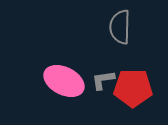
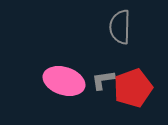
pink ellipse: rotated 9 degrees counterclockwise
red pentagon: rotated 21 degrees counterclockwise
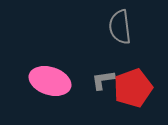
gray semicircle: rotated 8 degrees counterclockwise
pink ellipse: moved 14 px left
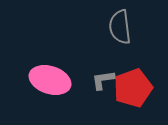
pink ellipse: moved 1 px up
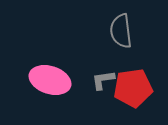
gray semicircle: moved 1 px right, 4 px down
red pentagon: rotated 12 degrees clockwise
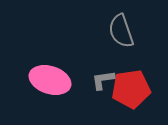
gray semicircle: rotated 12 degrees counterclockwise
red pentagon: moved 2 px left, 1 px down
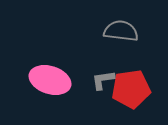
gray semicircle: rotated 116 degrees clockwise
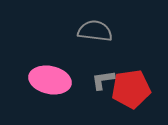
gray semicircle: moved 26 px left
pink ellipse: rotated 6 degrees counterclockwise
